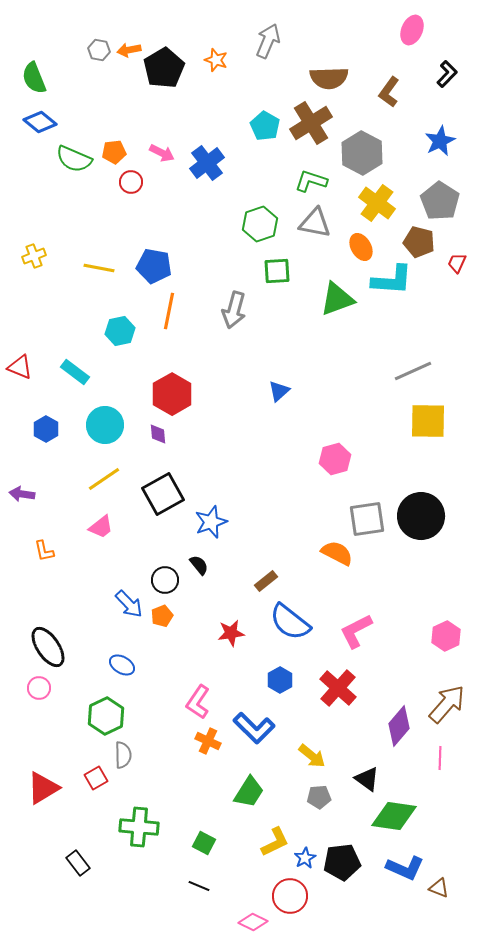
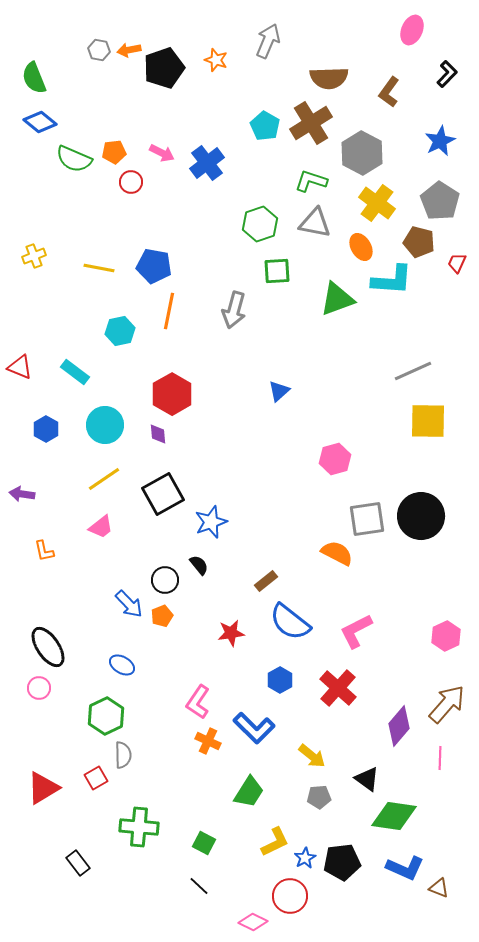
black pentagon at (164, 68): rotated 12 degrees clockwise
black line at (199, 886): rotated 20 degrees clockwise
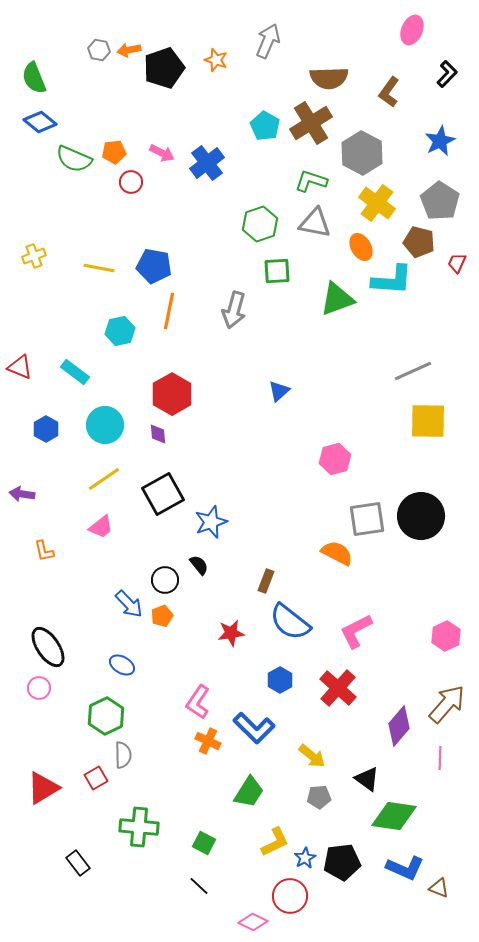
brown rectangle at (266, 581): rotated 30 degrees counterclockwise
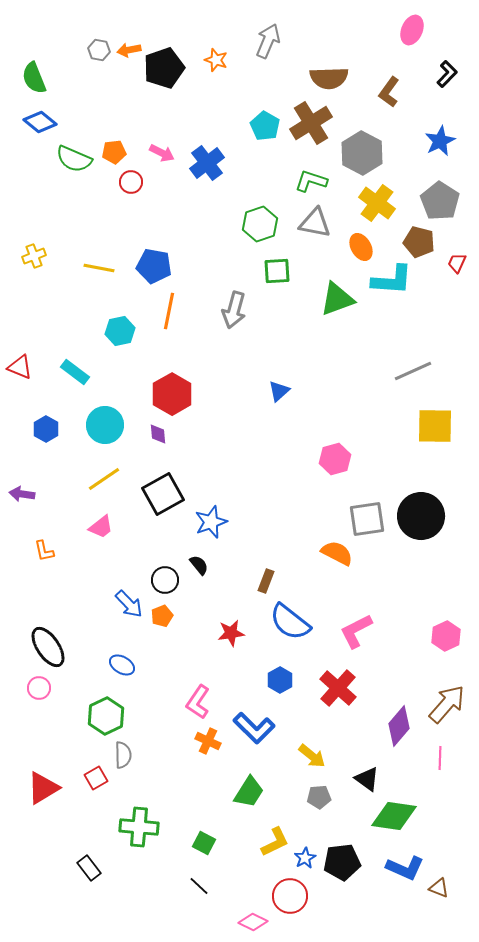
yellow square at (428, 421): moved 7 px right, 5 px down
black rectangle at (78, 863): moved 11 px right, 5 px down
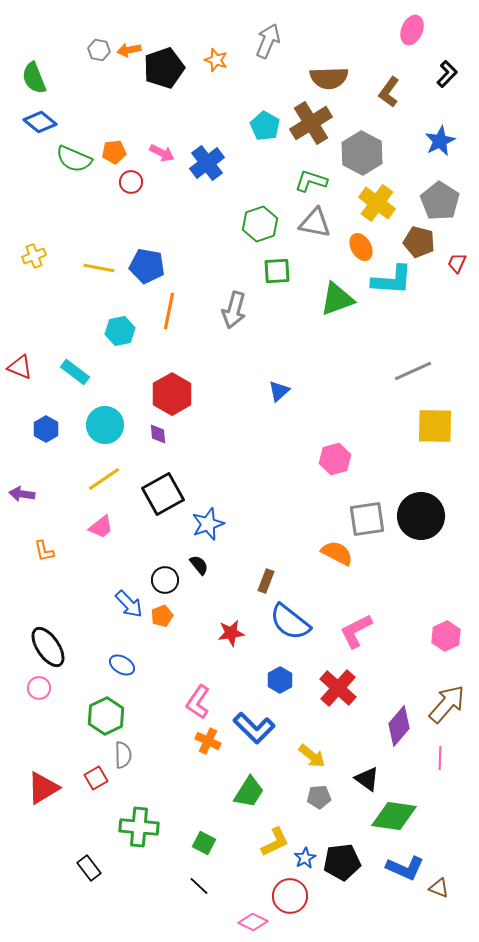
blue pentagon at (154, 266): moved 7 px left
blue star at (211, 522): moved 3 px left, 2 px down
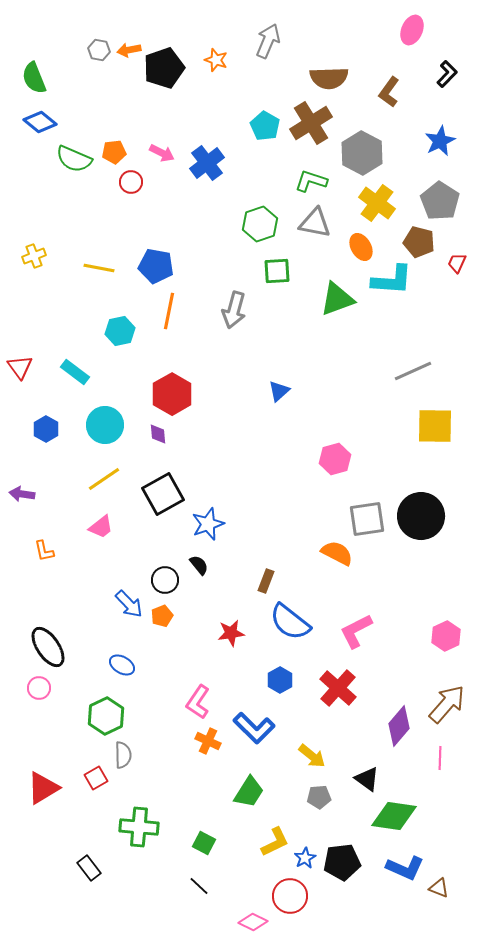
blue pentagon at (147, 266): moved 9 px right
red triangle at (20, 367): rotated 32 degrees clockwise
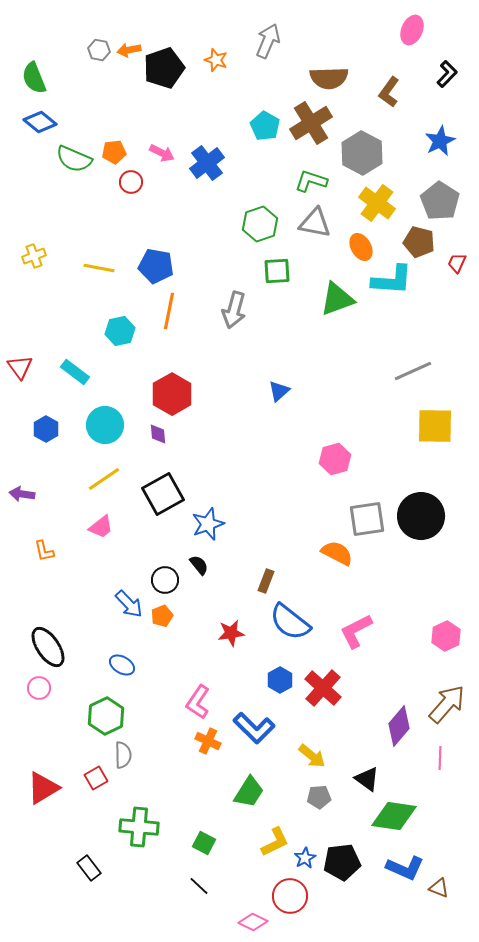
red cross at (338, 688): moved 15 px left
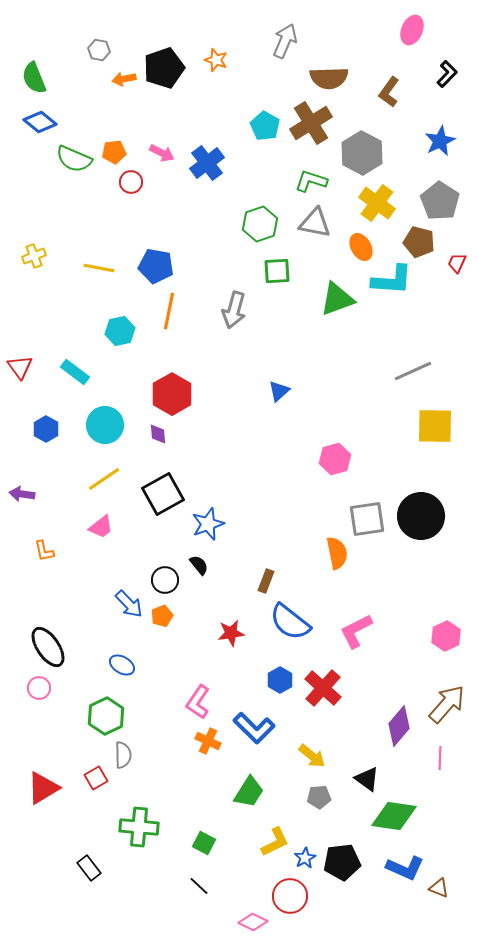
gray arrow at (268, 41): moved 17 px right
orange arrow at (129, 50): moved 5 px left, 29 px down
orange semicircle at (337, 553): rotated 52 degrees clockwise
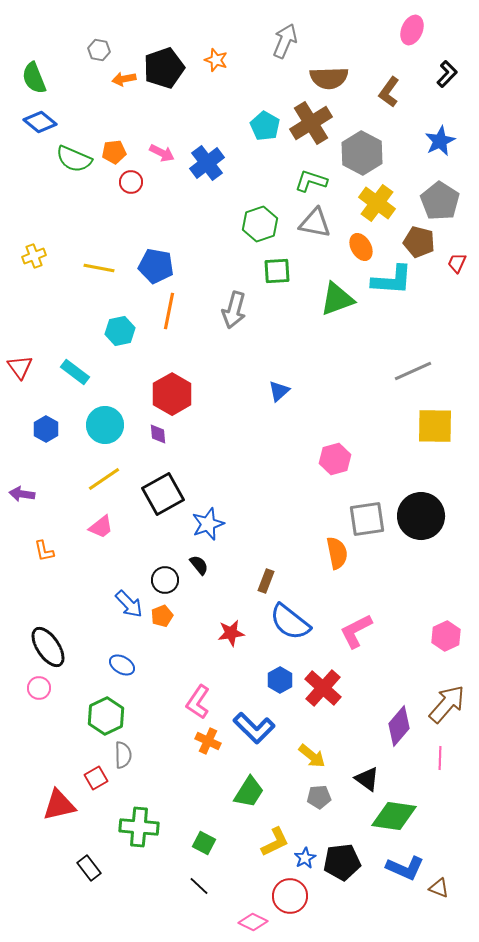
red triangle at (43, 788): moved 16 px right, 17 px down; rotated 18 degrees clockwise
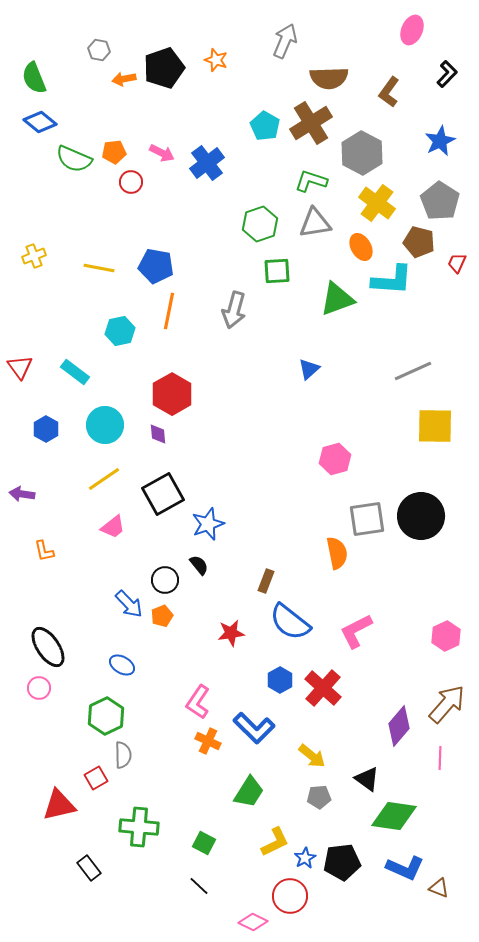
gray triangle at (315, 223): rotated 20 degrees counterclockwise
blue triangle at (279, 391): moved 30 px right, 22 px up
pink trapezoid at (101, 527): moved 12 px right
